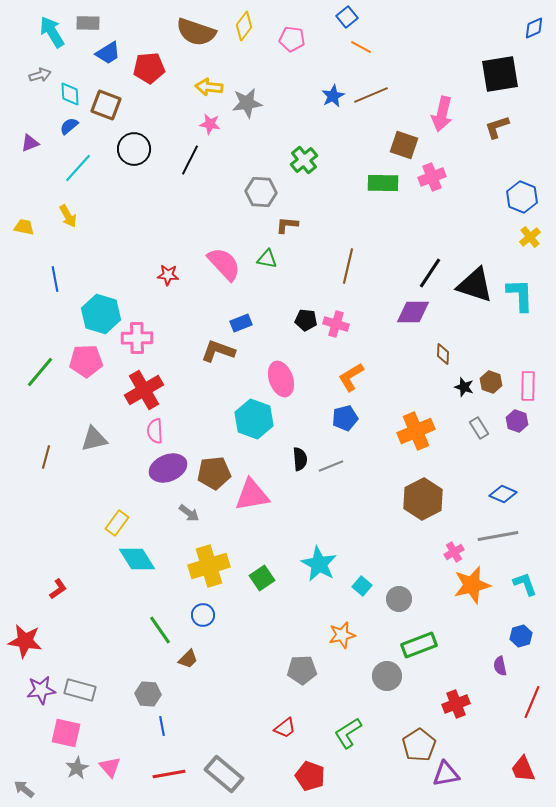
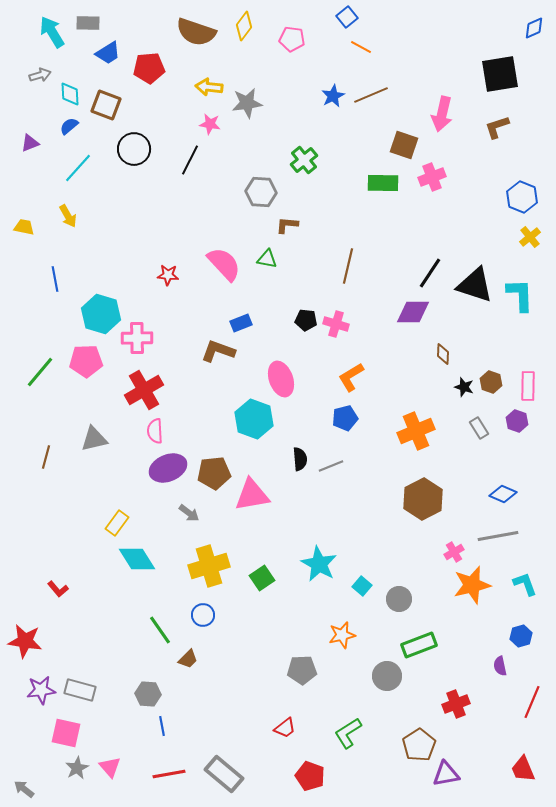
red L-shape at (58, 589): rotated 85 degrees clockwise
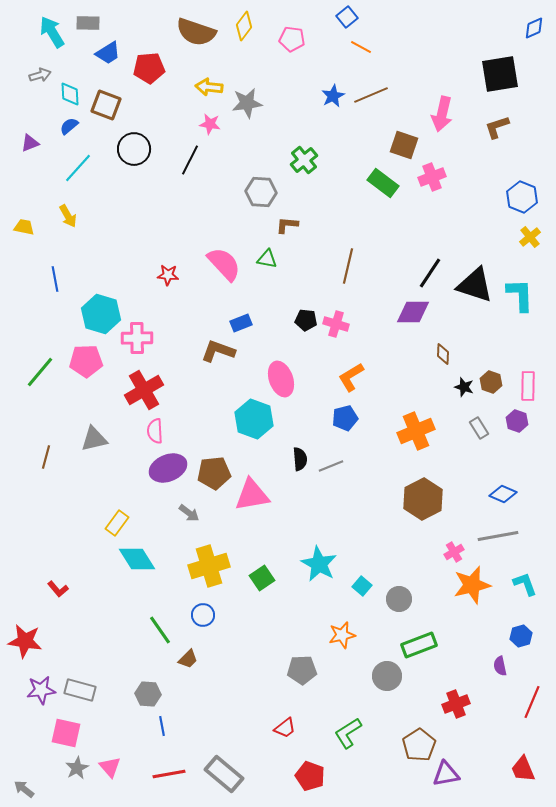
green rectangle at (383, 183): rotated 36 degrees clockwise
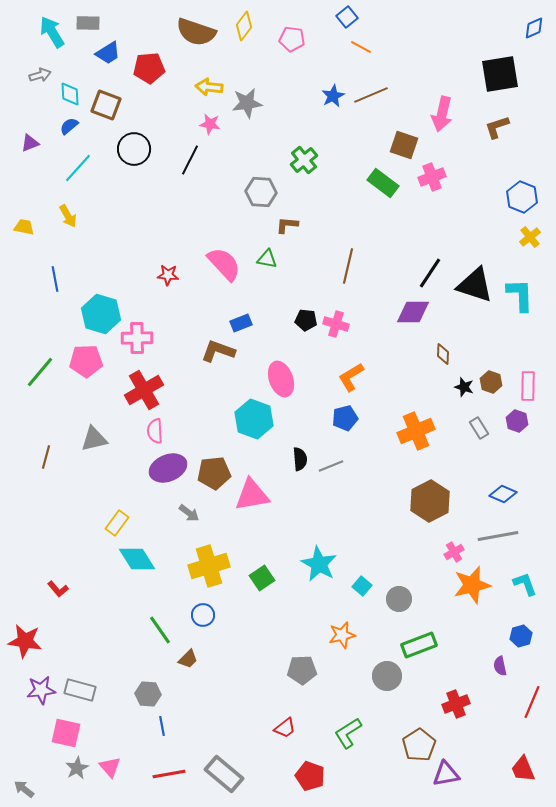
brown hexagon at (423, 499): moved 7 px right, 2 px down
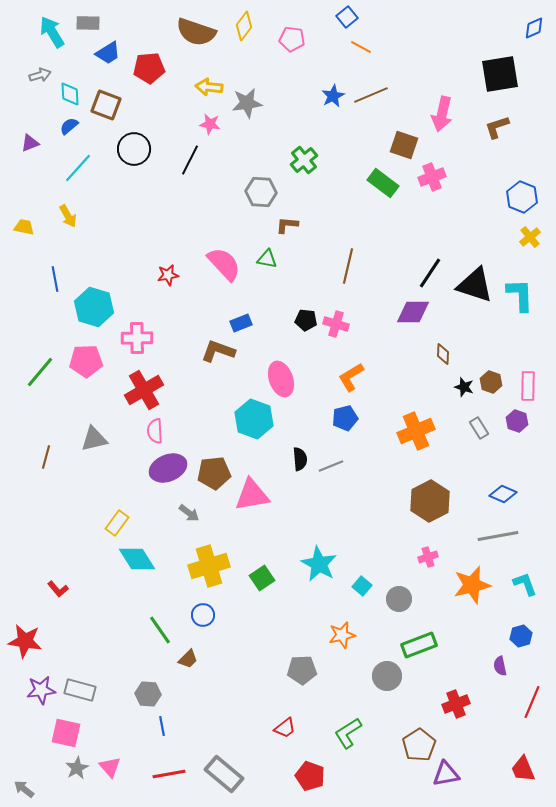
red star at (168, 275): rotated 15 degrees counterclockwise
cyan hexagon at (101, 314): moved 7 px left, 7 px up
pink cross at (454, 552): moved 26 px left, 5 px down; rotated 12 degrees clockwise
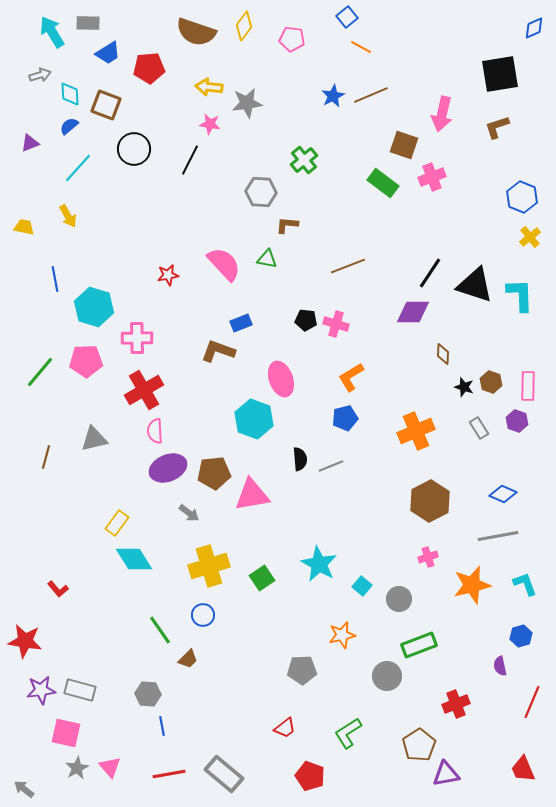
brown line at (348, 266): rotated 56 degrees clockwise
cyan diamond at (137, 559): moved 3 px left
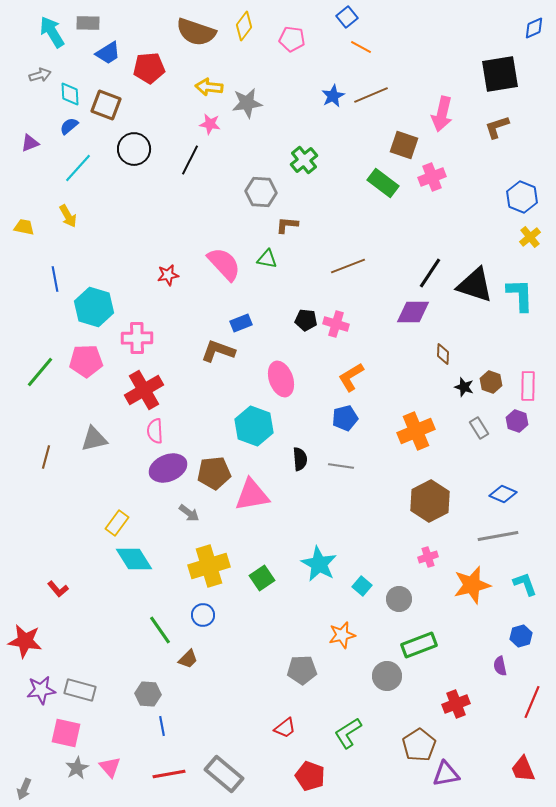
cyan hexagon at (254, 419): moved 7 px down
gray line at (331, 466): moved 10 px right; rotated 30 degrees clockwise
gray arrow at (24, 789): rotated 105 degrees counterclockwise
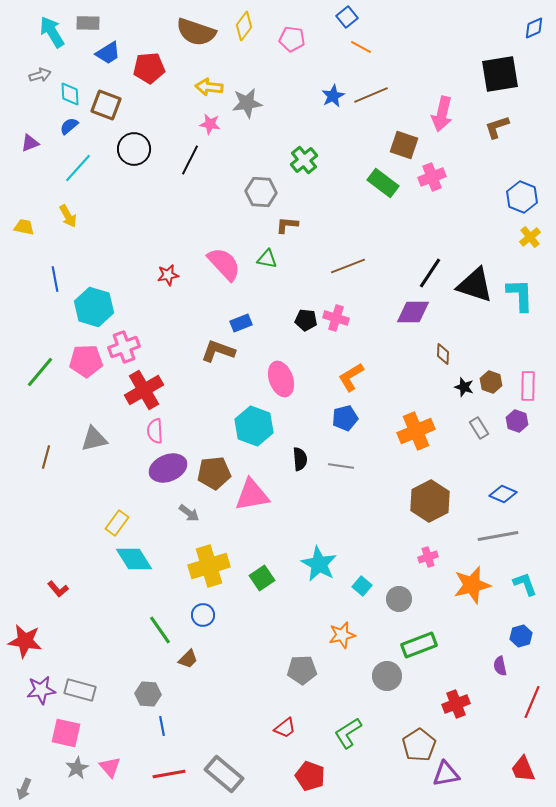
pink cross at (336, 324): moved 6 px up
pink cross at (137, 338): moved 13 px left, 9 px down; rotated 20 degrees counterclockwise
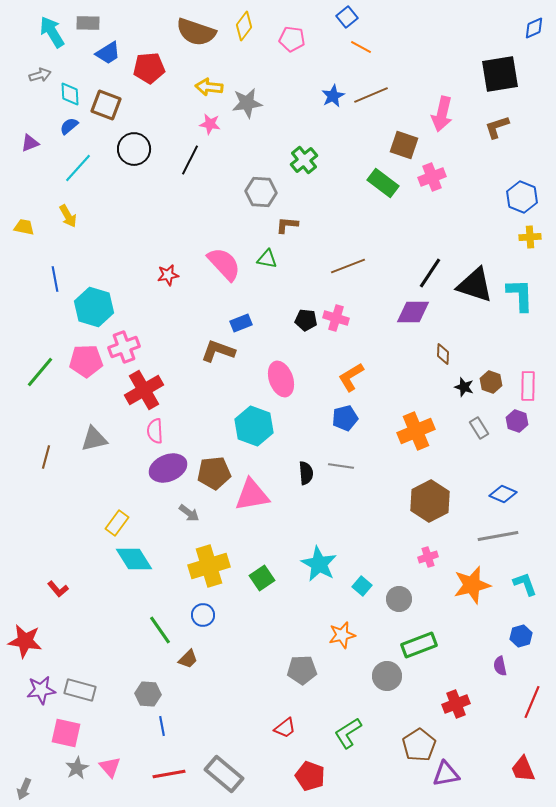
yellow cross at (530, 237): rotated 35 degrees clockwise
black semicircle at (300, 459): moved 6 px right, 14 px down
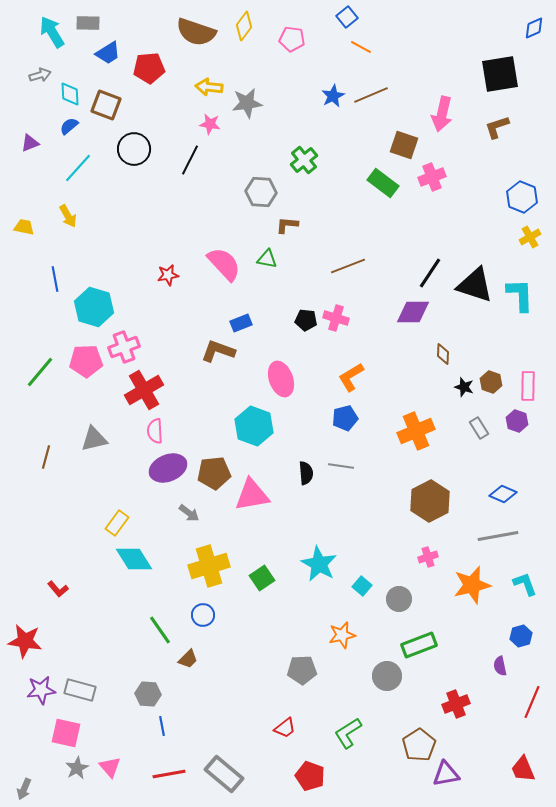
yellow cross at (530, 237): rotated 25 degrees counterclockwise
